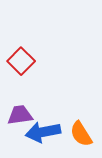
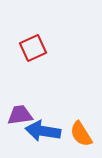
red square: moved 12 px right, 13 px up; rotated 20 degrees clockwise
blue arrow: moved 1 px up; rotated 20 degrees clockwise
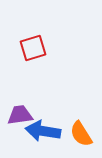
red square: rotated 8 degrees clockwise
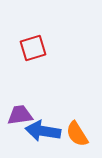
orange semicircle: moved 4 px left
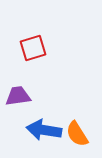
purple trapezoid: moved 2 px left, 19 px up
blue arrow: moved 1 px right, 1 px up
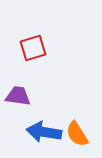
purple trapezoid: rotated 16 degrees clockwise
blue arrow: moved 2 px down
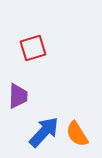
purple trapezoid: rotated 84 degrees clockwise
blue arrow: rotated 124 degrees clockwise
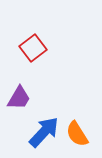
red square: rotated 20 degrees counterclockwise
purple trapezoid: moved 1 px right, 2 px down; rotated 28 degrees clockwise
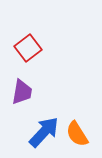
red square: moved 5 px left
purple trapezoid: moved 3 px right, 6 px up; rotated 20 degrees counterclockwise
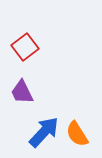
red square: moved 3 px left, 1 px up
purple trapezoid: rotated 144 degrees clockwise
